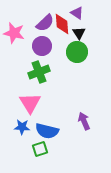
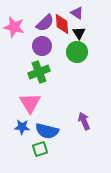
pink star: moved 6 px up
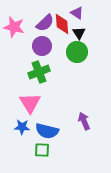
green square: moved 2 px right, 1 px down; rotated 21 degrees clockwise
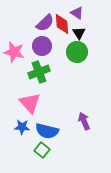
pink star: moved 25 px down
pink triangle: rotated 10 degrees counterclockwise
green square: rotated 35 degrees clockwise
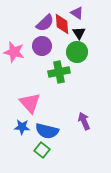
green cross: moved 20 px right; rotated 10 degrees clockwise
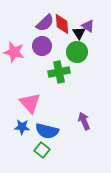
purple triangle: moved 11 px right, 13 px down
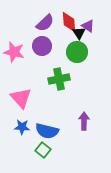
red diamond: moved 7 px right, 2 px up
green cross: moved 7 px down
pink triangle: moved 9 px left, 5 px up
purple arrow: rotated 24 degrees clockwise
green square: moved 1 px right
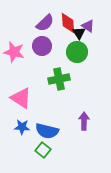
red diamond: moved 1 px left, 1 px down
pink triangle: rotated 15 degrees counterclockwise
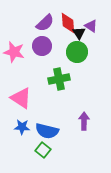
purple triangle: moved 3 px right
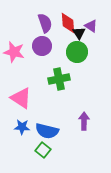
purple semicircle: rotated 66 degrees counterclockwise
